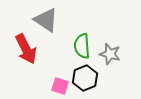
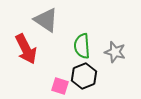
gray star: moved 5 px right, 2 px up
black hexagon: moved 1 px left, 2 px up
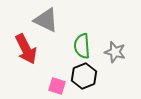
gray triangle: rotated 8 degrees counterclockwise
pink square: moved 3 px left
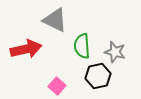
gray triangle: moved 9 px right
red arrow: rotated 76 degrees counterclockwise
black hexagon: moved 14 px right; rotated 10 degrees clockwise
pink square: rotated 24 degrees clockwise
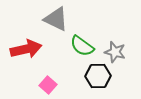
gray triangle: moved 1 px right, 1 px up
green semicircle: rotated 50 degrees counterclockwise
black hexagon: rotated 10 degrees clockwise
pink square: moved 9 px left, 1 px up
